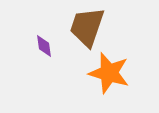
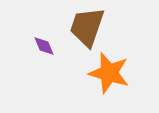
purple diamond: rotated 15 degrees counterclockwise
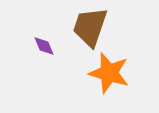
brown trapezoid: moved 3 px right
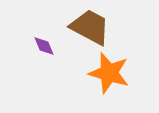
brown trapezoid: rotated 99 degrees clockwise
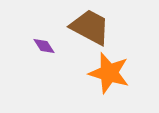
purple diamond: rotated 10 degrees counterclockwise
